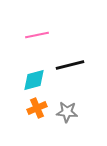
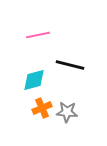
pink line: moved 1 px right
black line: rotated 28 degrees clockwise
orange cross: moved 5 px right
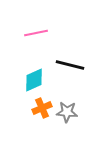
pink line: moved 2 px left, 2 px up
cyan diamond: rotated 10 degrees counterclockwise
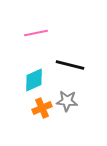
gray star: moved 11 px up
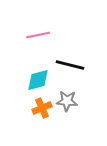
pink line: moved 2 px right, 2 px down
cyan diamond: moved 4 px right; rotated 10 degrees clockwise
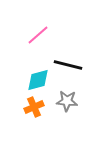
pink line: rotated 30 degrees counterclockwise
black line: moved 2 px left
orange cross: moved 8 px left, 1 px up
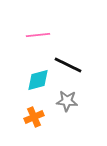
pink line: rotated 35 degrees clockwise
black line: rotated 12 degrees clockwise
orange cross: moved 10 px down
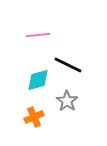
gray star: rotated 30 degrees clockwise
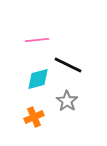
pink line: moved 1 px left, 5 px down
cyan diamond: moved 1 px up
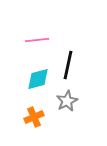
black line: rotated 76 degrees clockwise
gray star: rotated 10 degrees clockwise
